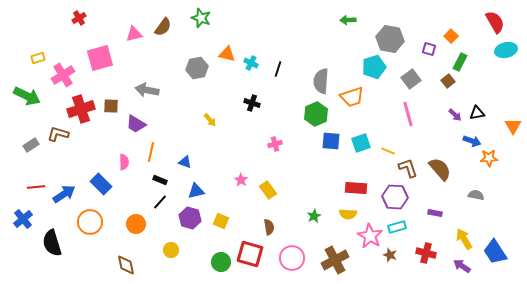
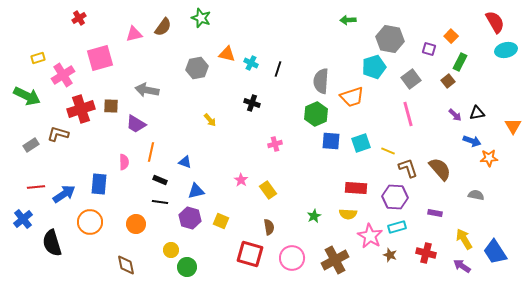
blue rectangle at (101, 184): moved 2 px left; rotated 50 degrees clockwise
black line at (160, 202): rotated 56 degrees clockwise
green circle at (221, 262): moved 34 px left, 5 px down
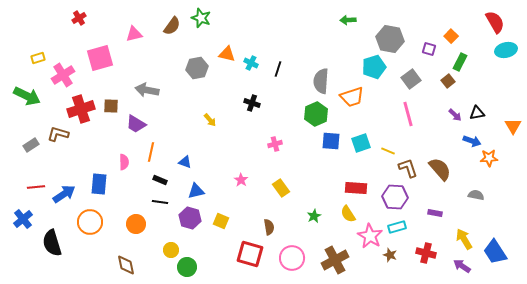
brown semicircle at (163, 27): moved 9 px right, 1 px up
yellow rectangle at (268, 190): moved 13 px right, 2 px up
yellow semicircle at (348, 214): rotated 54 degrees clockwise
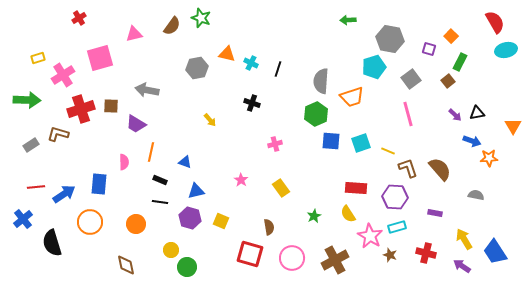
green arrow at (27, 96): moved 4 px down; rotated 24 degrees counterclockwise
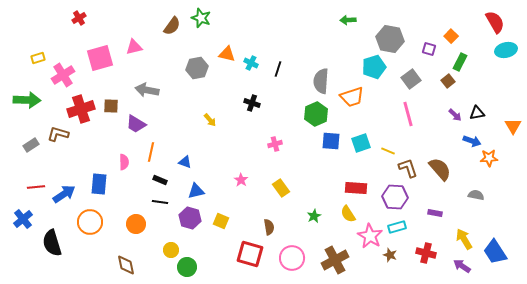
pink triangle at (134, 34): moved 13 px down
